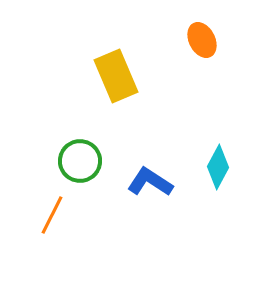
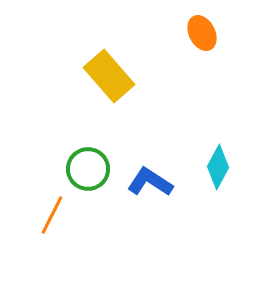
orange ellipse: moved 7 px up
yellow rectangle: moved 7 px left; rotated 18 degrees counterclockwise
green circle: moved 8 px right, 8 px down
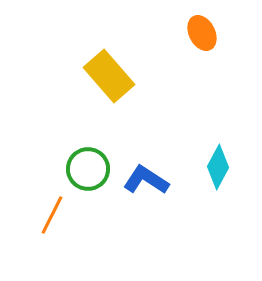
blue L-shape: moved 4 px left, 2 px up
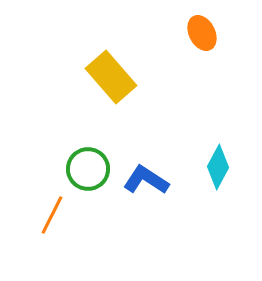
yellow rectangle: moved 2 px right, 1 px down
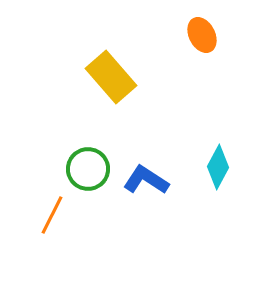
orange ellipse: moved 2 px down
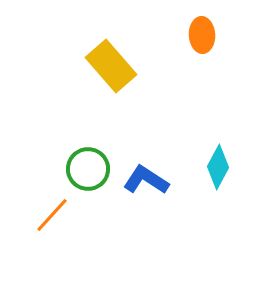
orange ellipse: rotated 24 degrees clockwise
yellow rectangle: moved 11 px up
orange line: rotated 15 degrees clockwise
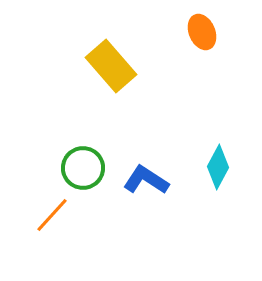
orange ellipse: moved 3 px up; rotated 20 degrees counterclockwise
green circle: moved 5 px left, 1 px up
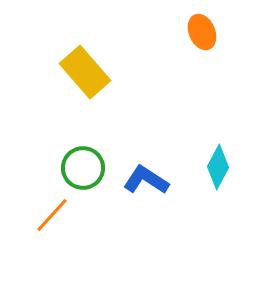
yellow rectangle: moved 26 px left, 6 px down
